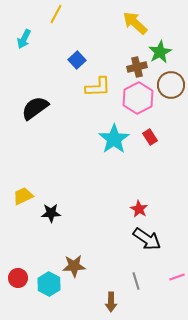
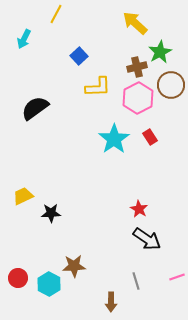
blue square: moved 2 px right, 4 px up
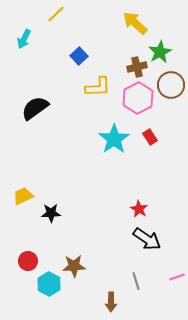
yellow line: rotated 18 degrees clockwise
red circle: moved 10 px right, 17 px up
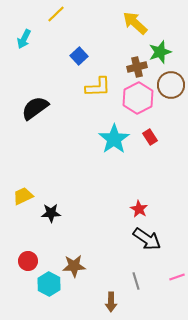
green star: rotated 10 degrees clockwise
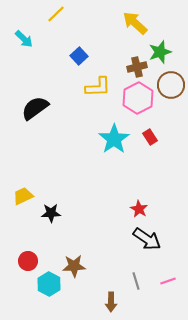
cyan arrow: rotated 72 degrees counterclockwise
pink line: moved 9 px left, 4 px down
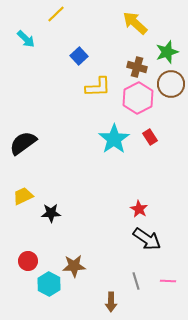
cyan arrow: moved 2 px right
green star: moved 7 px right
brown cross: rotated 30 degrees clockwise
brown circle: moved 1 px up
black semicircle: moved 12 px left, 35 px down
pink line: rotated 21 degrees clockwise
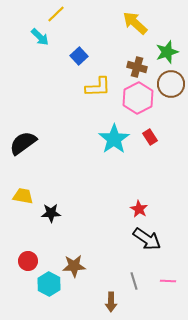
cyan arrow: moved 14 px right, 2 px up
yellow trapezoid: rotated 35 degrees clockwise
gray line: moved 2 px left
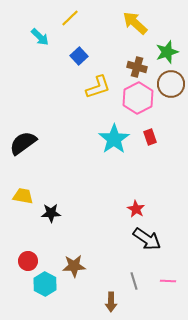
yellow line: moved 14 px right, 4 px down
yellow L-shape: rotated 16 degrees counterclockwise
red rectangle: rotated 14 degrees clockwise
red star: moved 3 px left
cyan hexagon: moved 4 px left
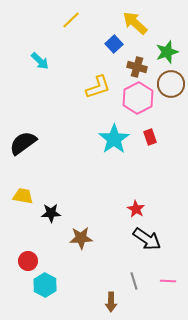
yellow line: moved 1 px right, 2 px down
cyan arrow: moved 24 px down
blue square: moved 35 px right, 12 px up
brown star: moved 7 px right, 28 px up
cyan hexagon: moved 1 px down
